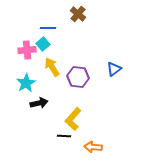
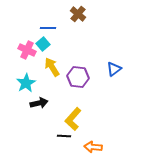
pink cross: rotated 30 degrees clockwise
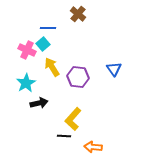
blue triangle: rotated 28 degrees counterclockwise
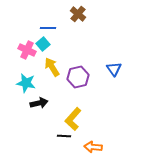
purple hexagon: rotated 20 degrees counterclockwise
cyan star: rotated 30 degrees counterclockwise
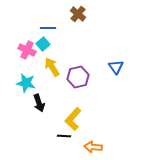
blue triangle: moved 2 px right, 2 px up
black arrow: rotated 84 degrees clockwise
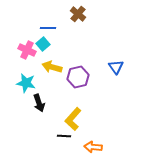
yellow arrow: rotated 42 degrees counterclockwise
